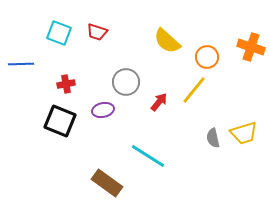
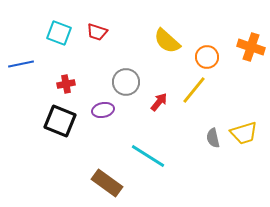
blue line: rotated 10 degrees counterclockwise
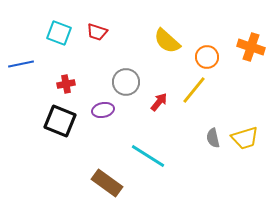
yellow trapezoid: moved 1 px right, 5 px down
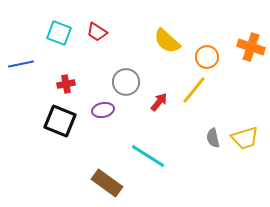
red trapezoid: rotated 15 degrees clockwise
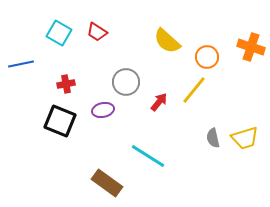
cyan square: rotated 10 degrees clockwise
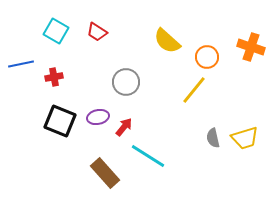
cyan square: moved 3 px left, 2 px up
red cross: moved 12 px left, 7 px up
red arrow: moved 35 px left, 25 px down
purple ellipse: moved 5 px left, 7 px down
brown rectangle: moved 2 px left, 10 px up; rotated 12 degrees clockwise
